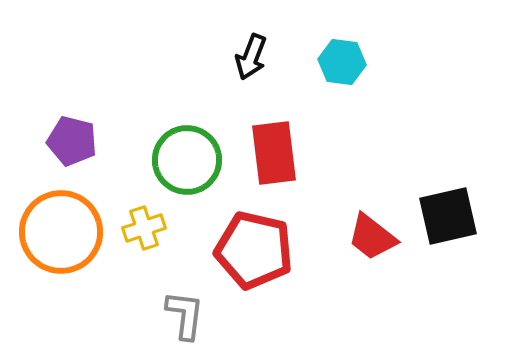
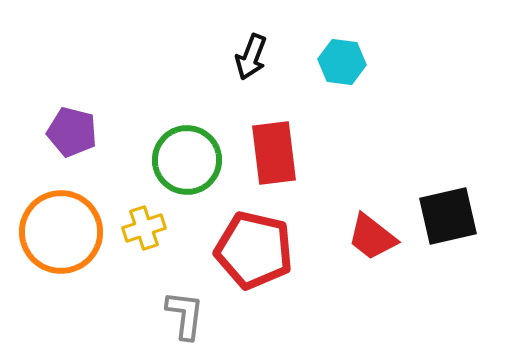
purple pentagon: moved 9 px up
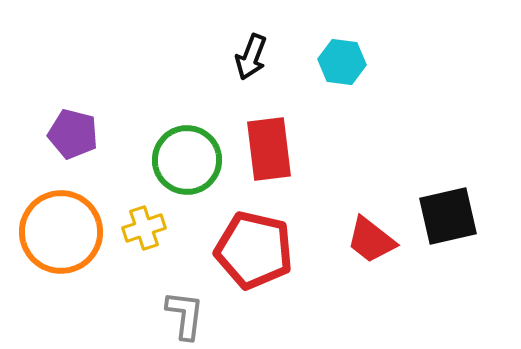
purple pentagon: moved 1 px right, 2 px down
red rectangle: moved 5 px left, 4 px up
red trapezoid: moved 1 px left, 3 px down
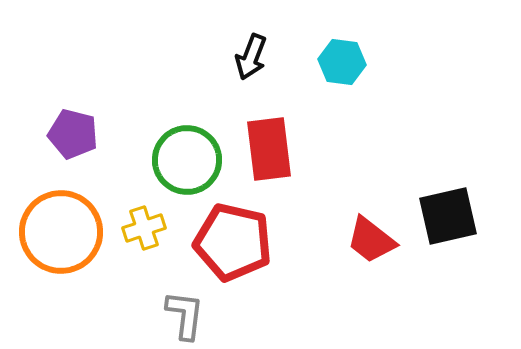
red pentagon: moved 21 px left, 8 px up
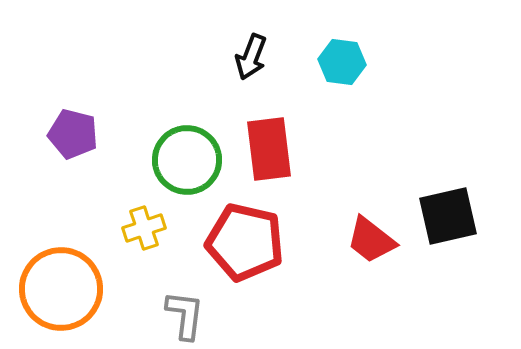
orange circle: moved 57 px down
red pentagon: moved 12 px right
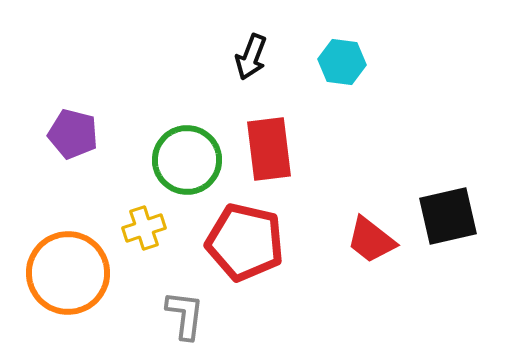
orange circle: moved 7 px right, 16 px up
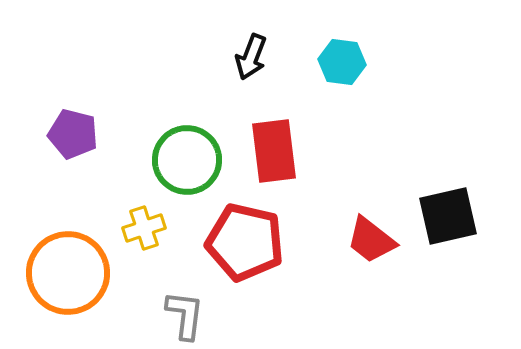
red rectangle: moved 5 px right, 2 px down
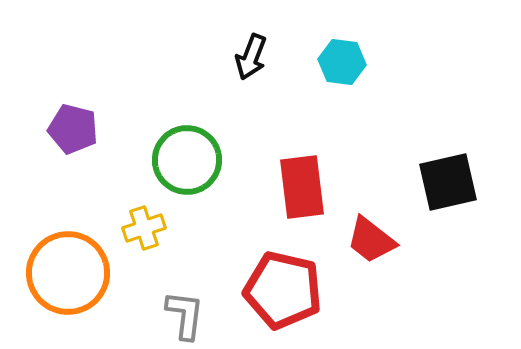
purple pentagon: moved 5 px up
red rectangle: moved 28 px right, 36 px down
black square: moved 34 px up
red pentagon: moved 38 px right, 48 px down
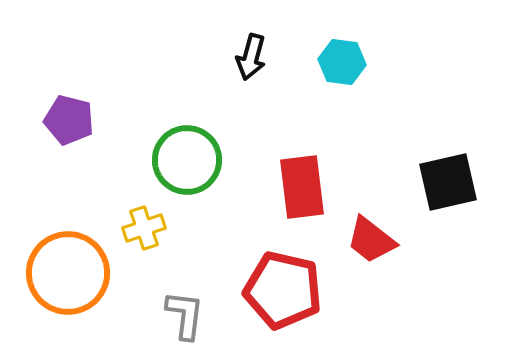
black arrow: rotated 6 degrees counterclockwise
purple pentagon: moved 4 px left, 9 px up
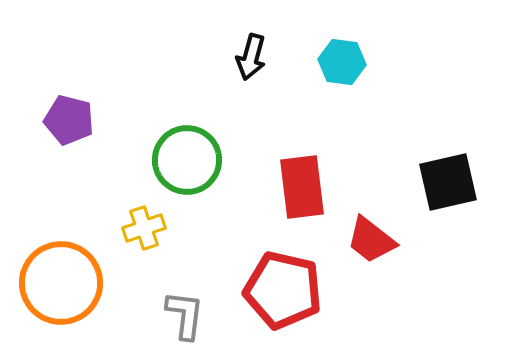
orange circle: moved 7 px left, 10 px down
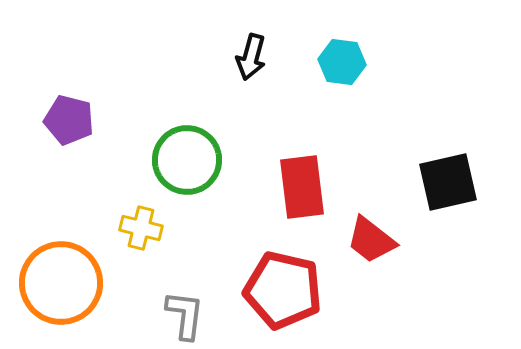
yellow cross: moved 3 px left; rotated 33 degrees clockwise
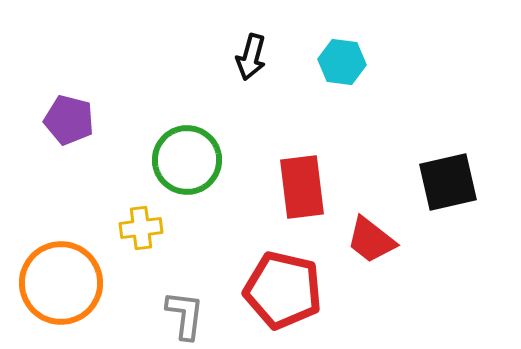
yellow cross: rotated 21 degrees counterclockwise
